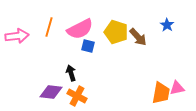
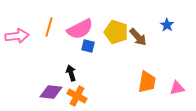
orange trapezoid: moved 14 px left, 11 px up
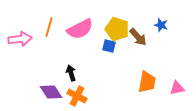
blue star: moved 6 px left; rotated 16 degrees counterclockwise
yellow pentagon: moved 1 px right, 3 px up
pink arrow: moved 3 px right, 3 px down
blue square: moved 21 px right
purple diamond: rotated 50 degrees clockwise
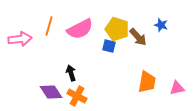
orange line: moved 1 px up
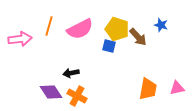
black arrow: rotated 84 degrees counterclockwise
orange trapezoid: moved 1 px right, 7 px down
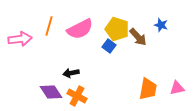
blue square: rotated 24 degrees clockwise
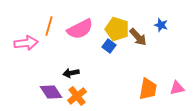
pink arrow: moved 6 px right, 4 px down
orange cross: rotated 24 degrees clockwise
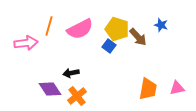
purple diamond: moved 1 px left, 3 px up
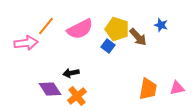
orange line: moved 3 px left; rotated 24 degrees clockwise
blue square: moved 1 px left
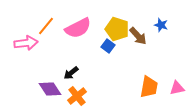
pink semicircle: moved 2 px left, 1 px up
brown arrow: moved 1 px up
black arrow: rotated 28 degrees counterclockwise
orange trapezoid: moved 1 px right, 2 px up
